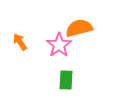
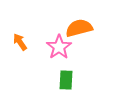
pink star: moved 2 px down
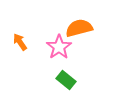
green rectangle: rotated 54 degrees counterclockwise
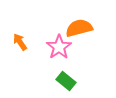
green rectangle: moved 1 px down
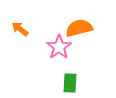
orange arrow: moved 13 px up; rotated 18 degrees counterclockwise
green rectangle: moved 4 px right, 2 px down; rotated 54 degrees clockwise
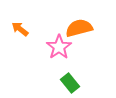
green rectangle: rotated 42 degrees counterclockwise
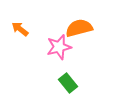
pink star: rotated 20 degrees clockwise
green rectangle: moved 2 px left
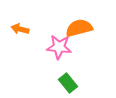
orange arrow: rotated 24 degrees counterclockwise
pink star: rotated 20 degrees clockwise
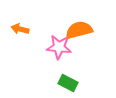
orange semicircle: moved 2 px down
green rectangle: rotated 24 degrees counterclockwise
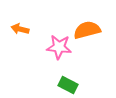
orange semicircle: moved 8 px right
green rectangle: moved 2 px down
